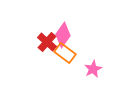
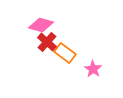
pink diamond: moved 22 px left, 10 px up; rotated 70 degrees clockwise
pink star: rotated 12 degrees counterclockwise
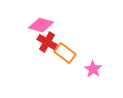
red cross: rotated 12 degrees counterclockwise
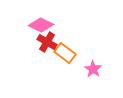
pink diamond: rotated 10 degrees clockwise
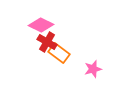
orange rectangle: moved 6 px left
pink star: rotated 24 degrees clockwise
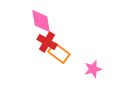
pink diamond: moved 4 px up; rotated 55 degrees clockwise
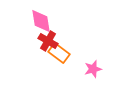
red cross: moved 1 px right, 1 px up
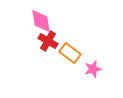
orange rectangle: moved 11 px right
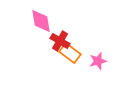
red cross: moved 12 px right
pink star: moved 5 px right, 8 px up
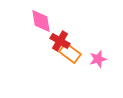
pink star: moved 2 px up
